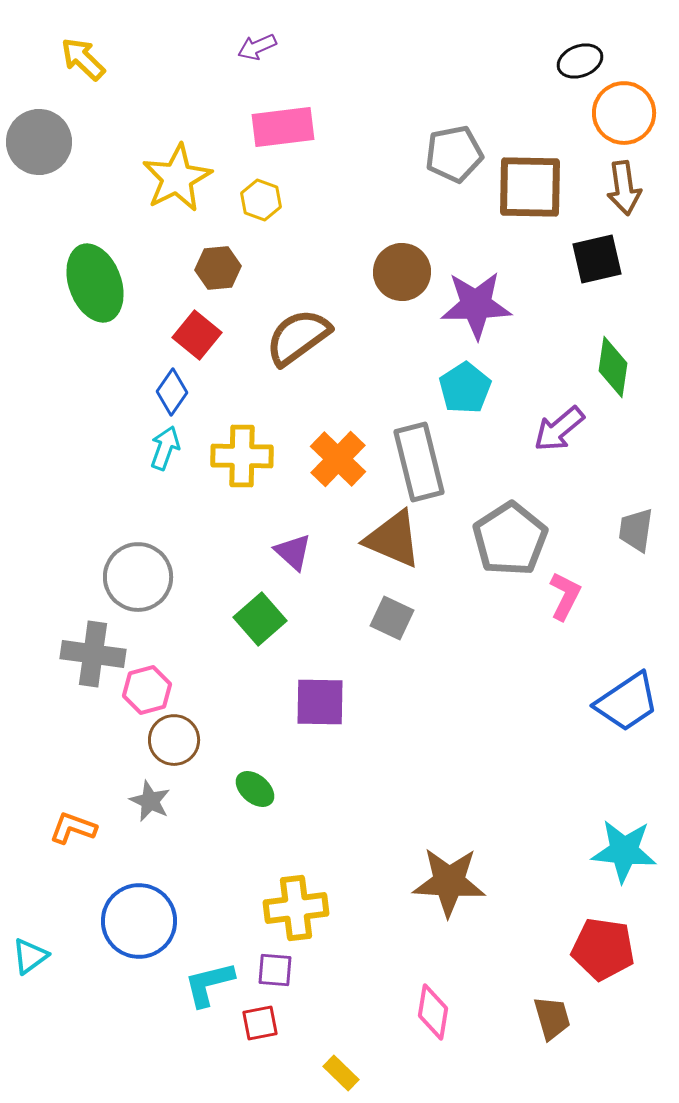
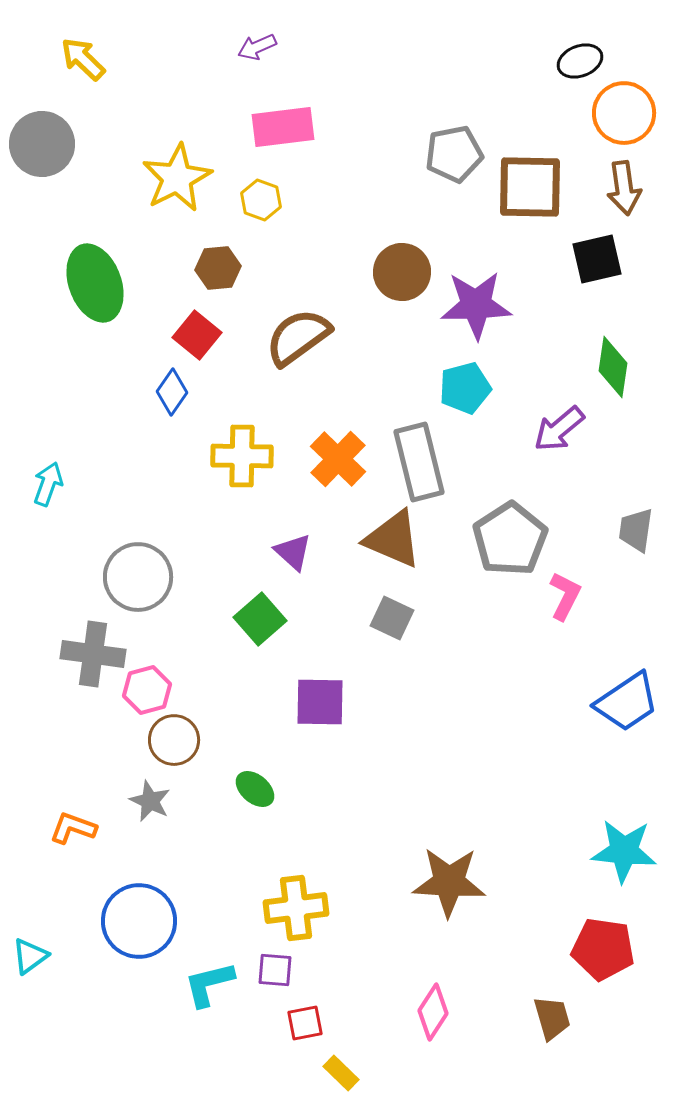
gray circle at (39, 142): moved 3 px right, 2 px down
cyan pentagon at (465, 388): rotated 18 degrees clockwise
cyan arrow at (165, 448): moved 117 px left, 36 px down
pink diamond at (433, 1012): rotated 24 degrees clockwise
red square at (260, 1023): moved 45 px right
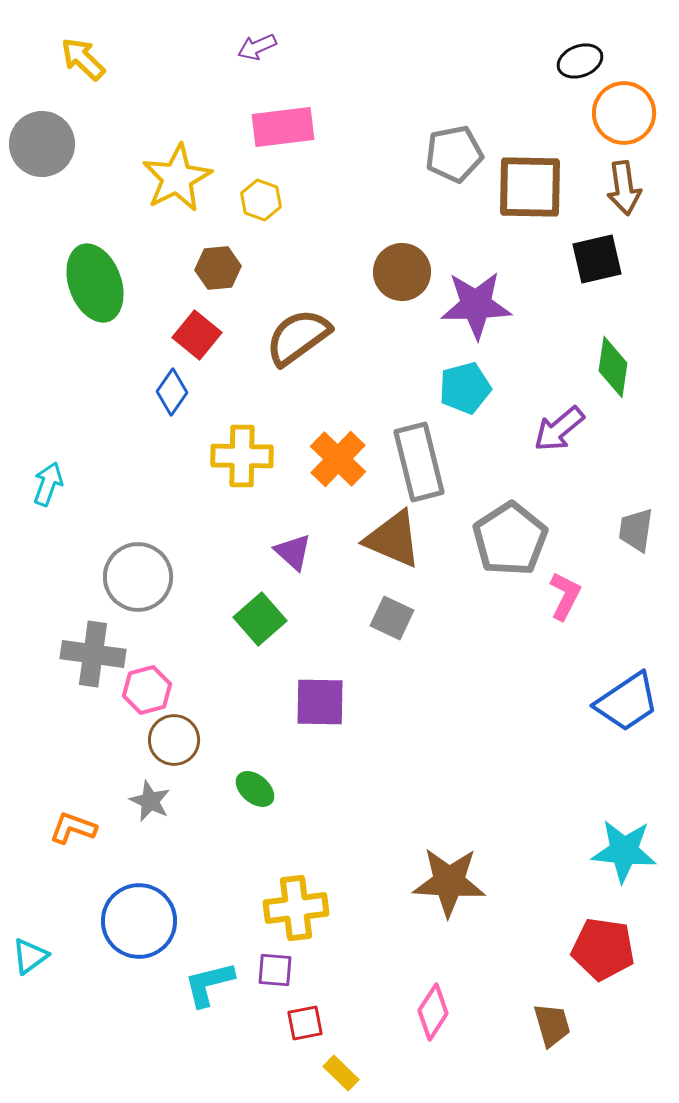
brown trapezoid at (552, 1018): moved 7 px down
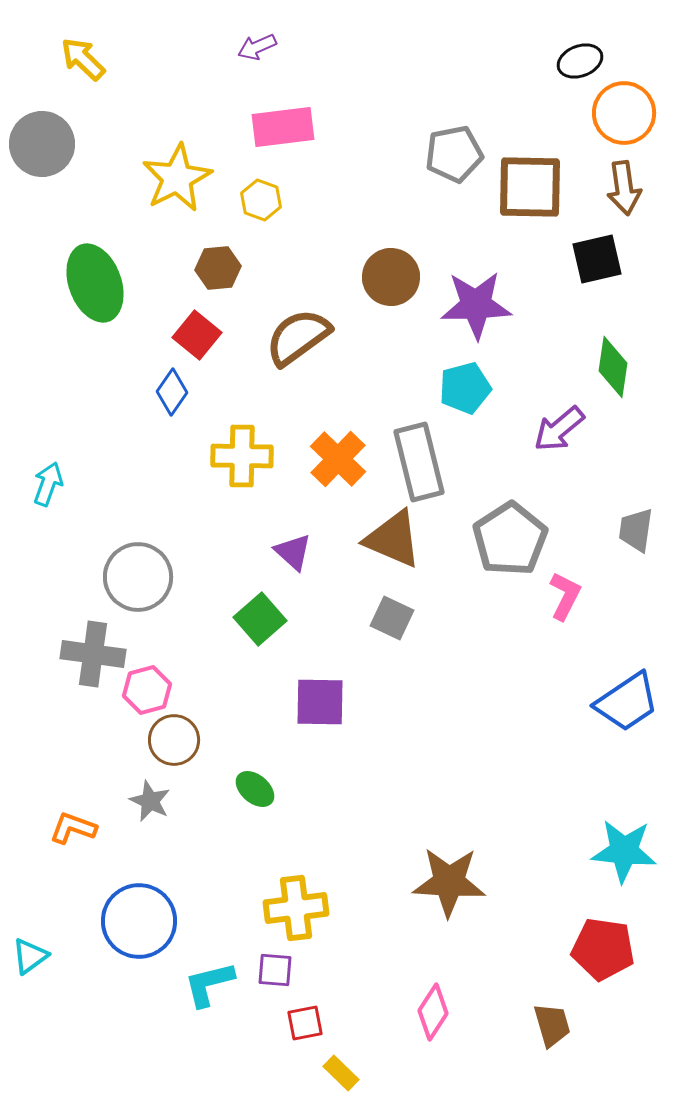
brown circle at (402, 272): moved 11 px left, 5 px down
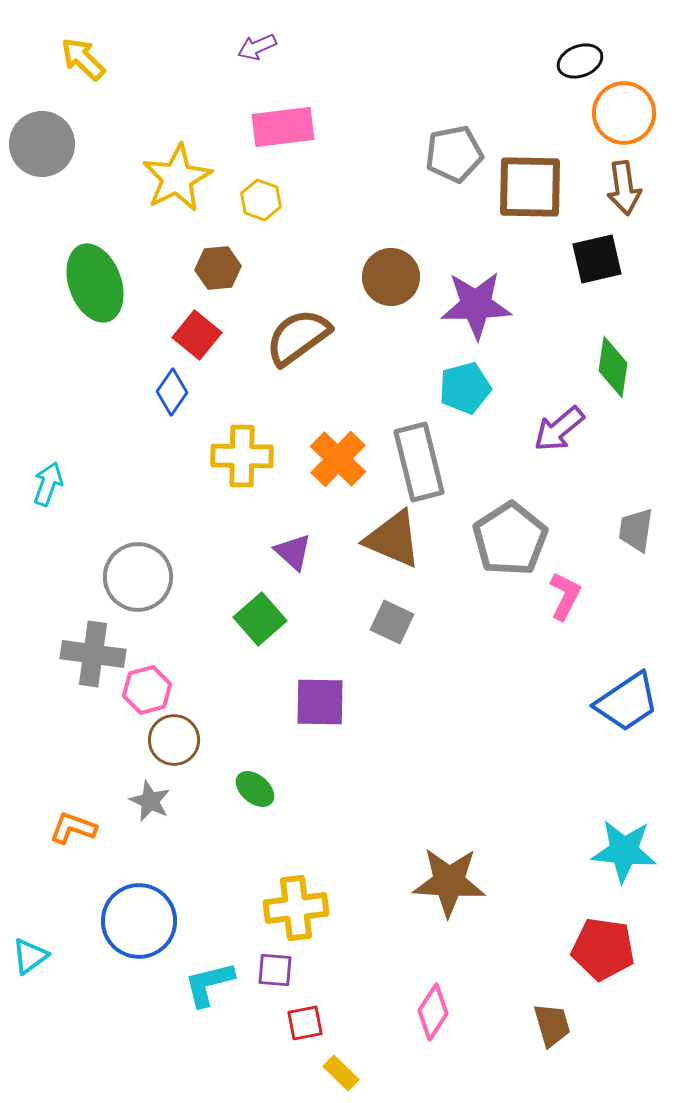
gray square at (392, 618): moved 4 px down
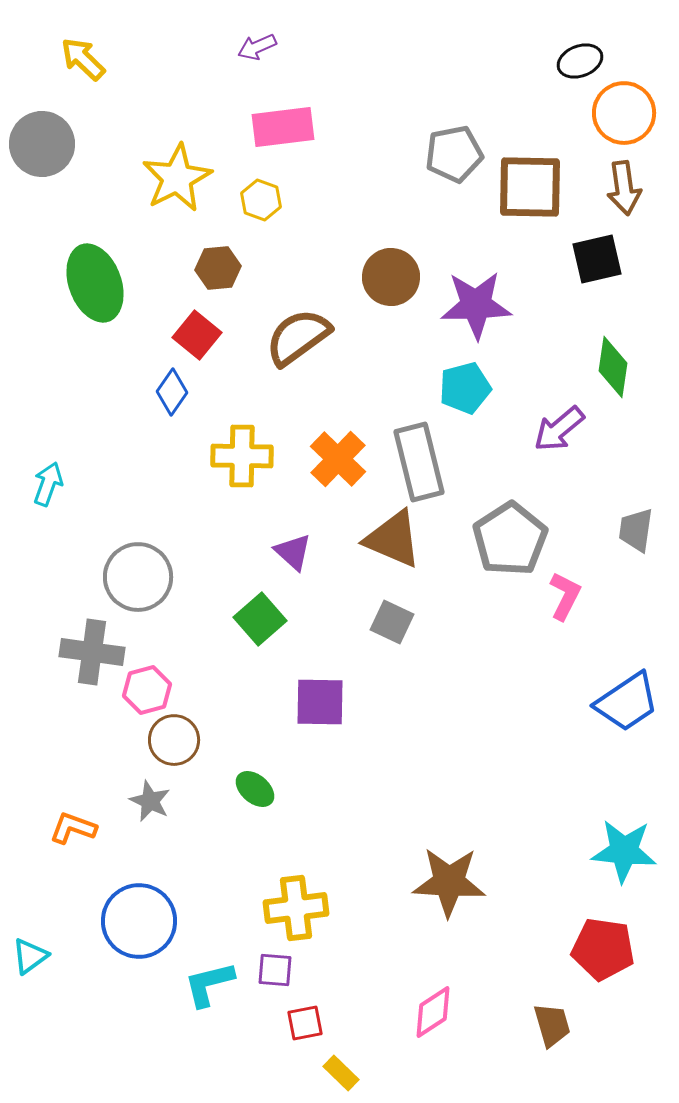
gray cross at (93, 654): moved 1 px left, 2 px up
pink diamond at (433, 1012): rotated 24 degrees clockwise
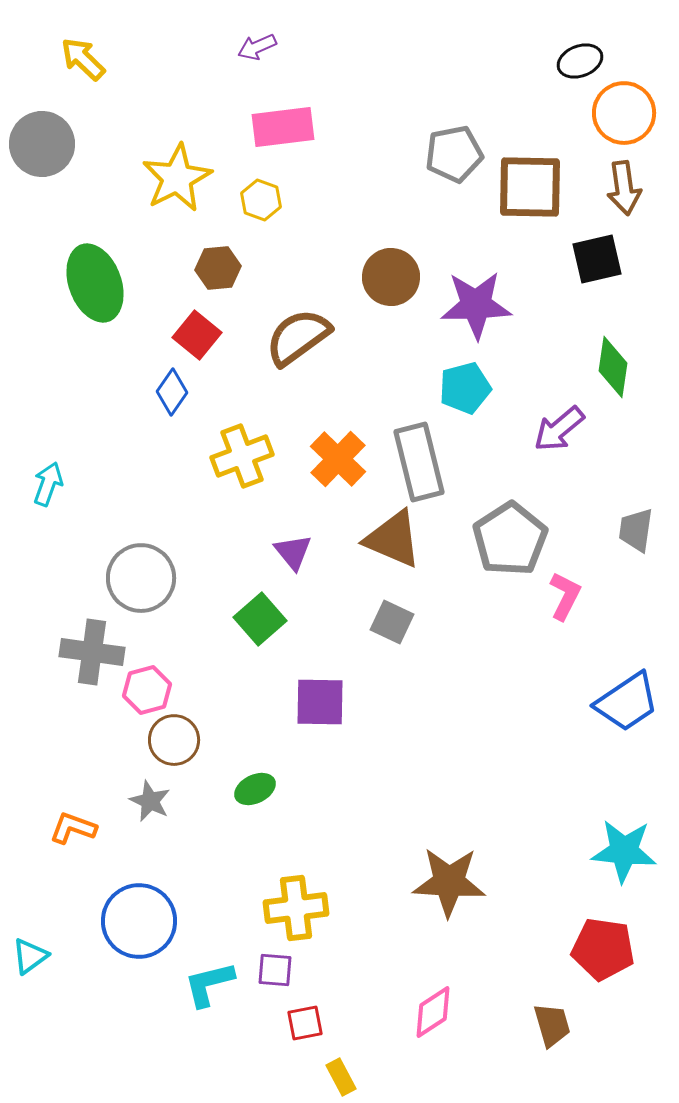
yellow cross at (242, 456): rotated 22 degrees counterclockwise
purple triangle at (293, 552): rotated 9 degrees clockwise
gray circle at (138, 577): moved 3 px right, 1 px down
green ellipse at (255, 789): rotated 66 degrees counterclockwise
yellow rectangle at (341, 1073): moved 4 px down; rotated 18 degrees clockwise
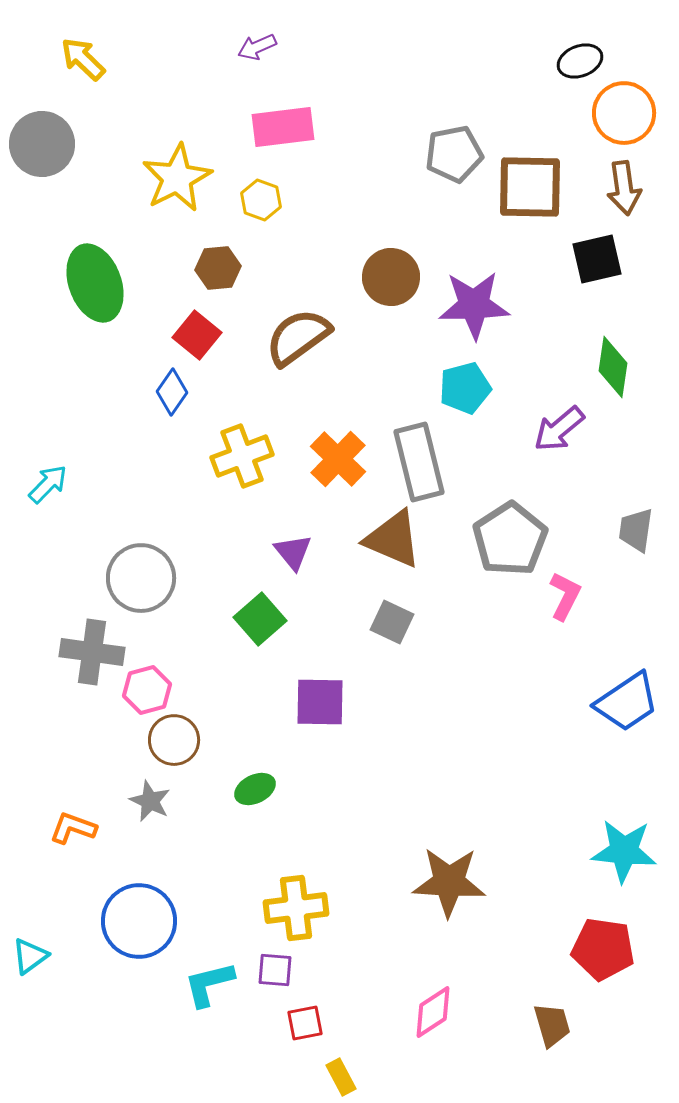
purple star at (476, 305): moved 2 px left
cyan arrow at (48, 484): rotated 24 degrees clockwise
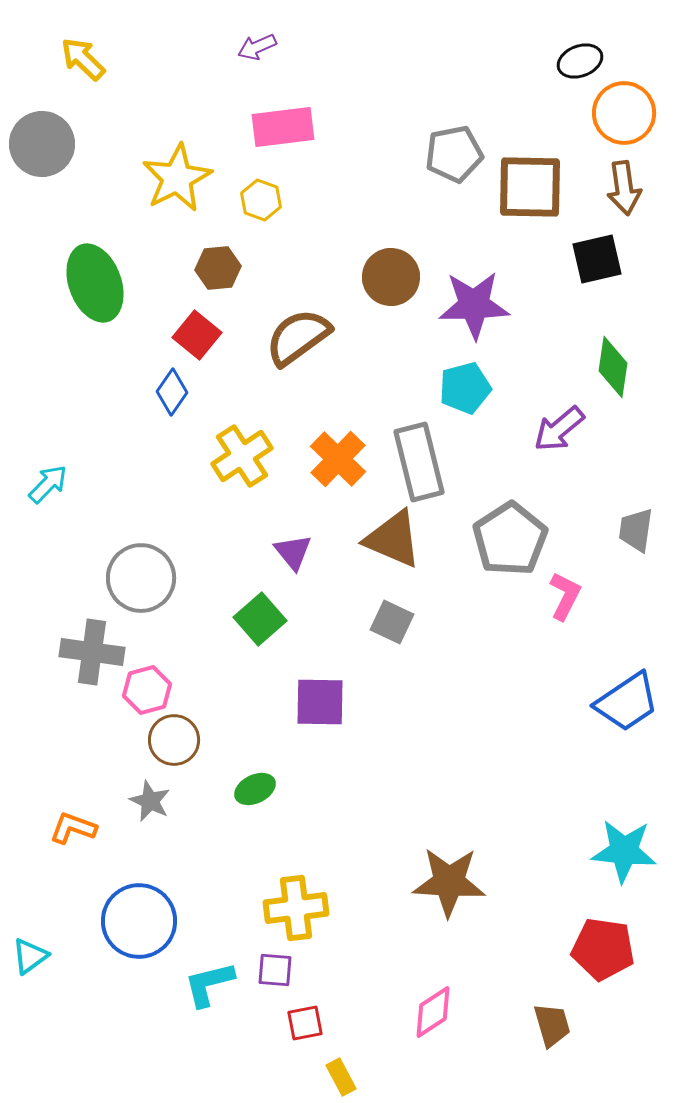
yellow cross at (242, 456): rotated 12 degrees counterclockwise
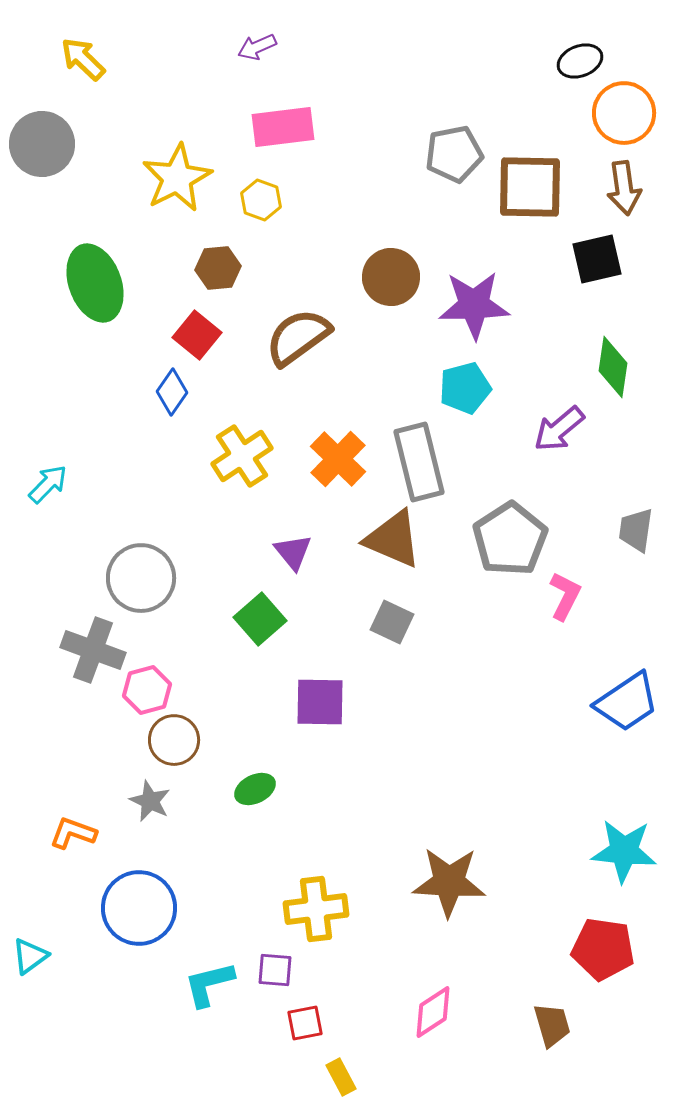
gray cross at (92, 652): moved 1 px right, 2 px up; rotated 12 degrees clockwise
orange L-shape at (73, 828): moved 5 px down
yellow cross at (296, 908): moved 20 px right, 1 px down
blue circle at (139, 921): moved 13 px up
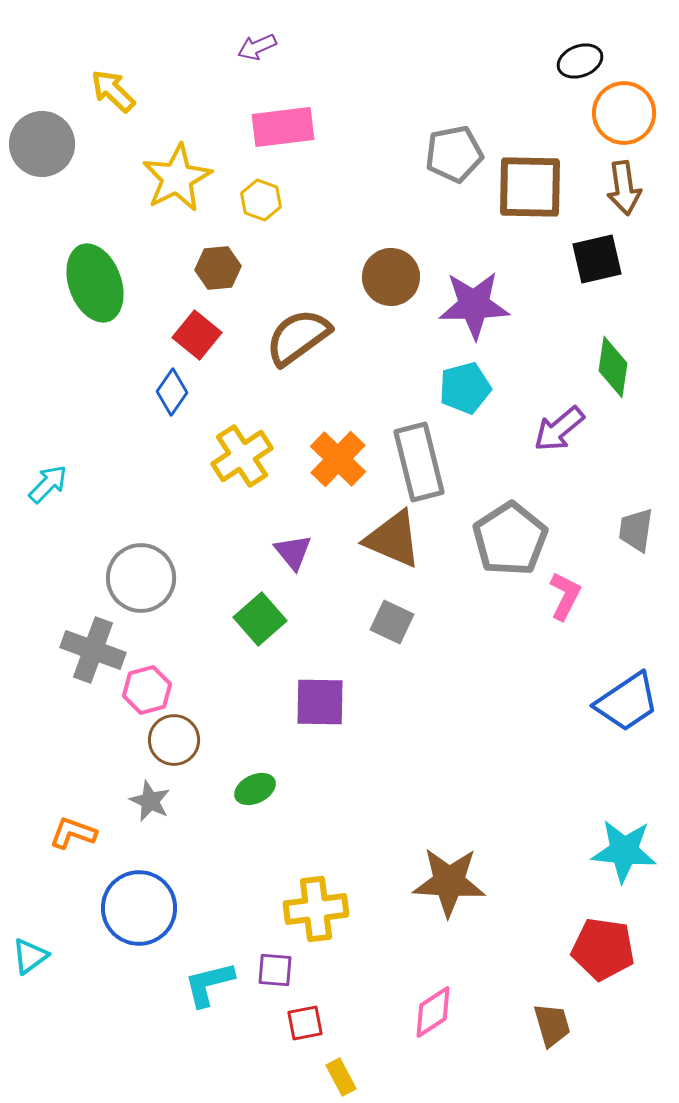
yellow arrow at (83, 59): moved 30 px right, 32 px down
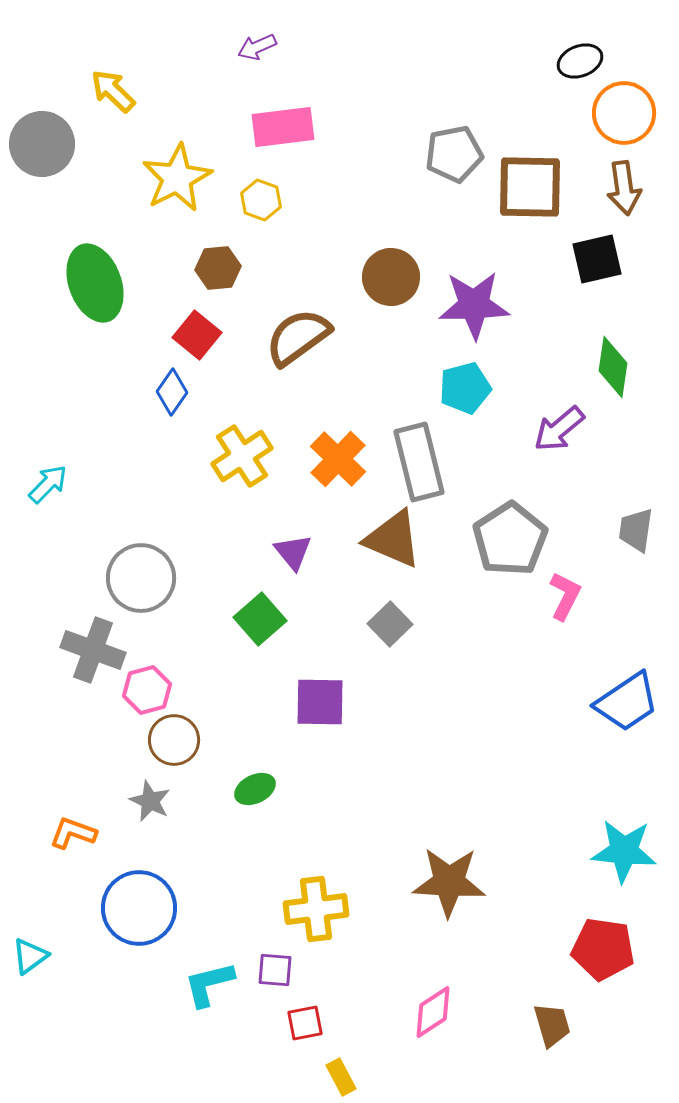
gray square at (392, 622): moved 2 px left, 2 px down; rotated 21 degrees clockwise
